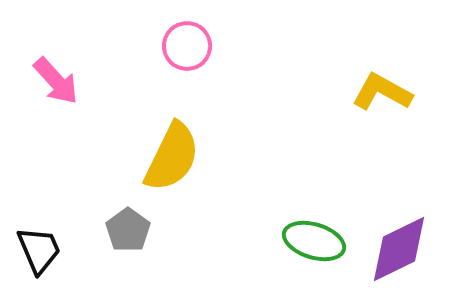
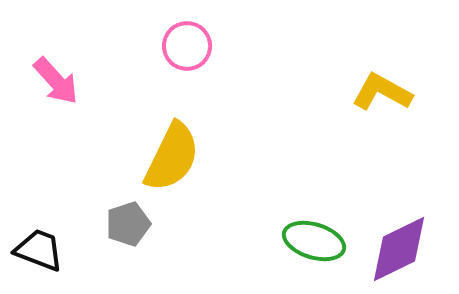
gray pentagon: moved 6 px up; rotated 18 degrees clockwise
black trapezoid: rotated 46 degrees counterclockwise
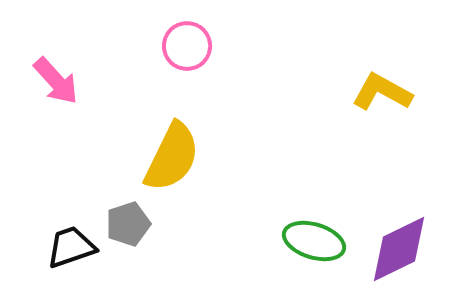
black trapezoid: moved 32 px right, 3 px up; rotated 40 degrees counterclockwise
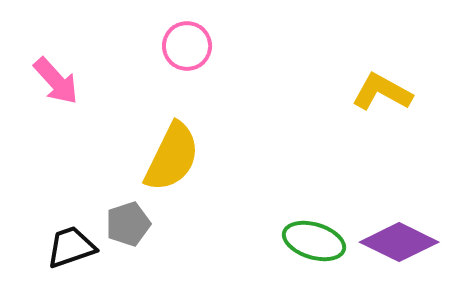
purple diamond: moved 7 px up; rotated 52 degrees clockwise
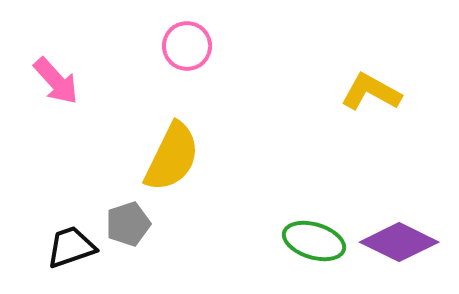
yellow L-shape: moved 11 px left
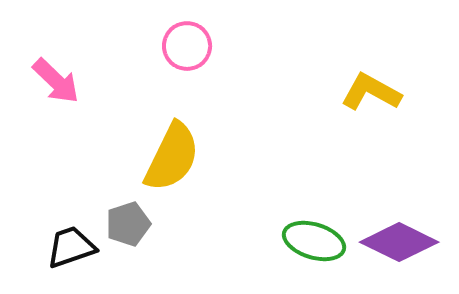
pink arrow: rotated 4 degrees counterclockwise
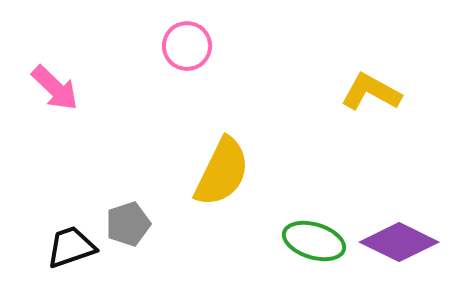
pink arrow: moved 1 px left, 7 px down
yellow semicircle: moved 50 px right, 15 px down
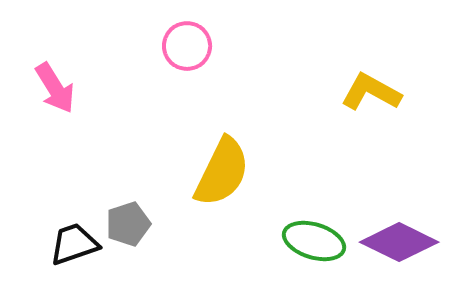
pink arrow: rotated 14 degrees clockwise
black trapezoid: moved 3 px right, 3 px up
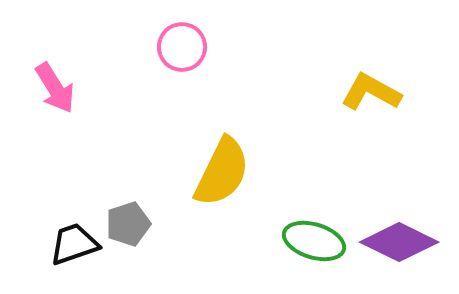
pink circle: moved 5 px left, 1 px down
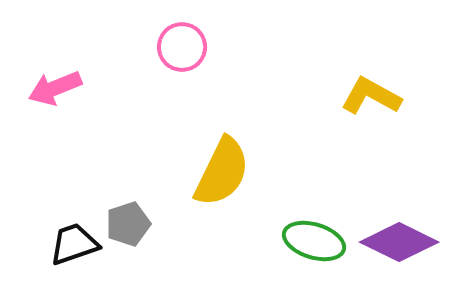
pink arrow: rotated 100 degrees clockwise
yellow L-shape: moved 4 px down
